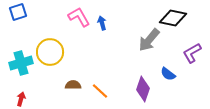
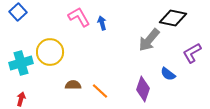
blue square: rotated 24 degrees counterclockwise
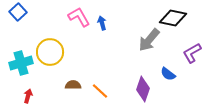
red arrow: moved 7 px right, 3 px up
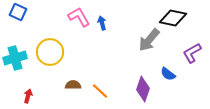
blue square: rotated 24 degrees counterclockwise
cyan cross: moved 6 px left, 5 px up
